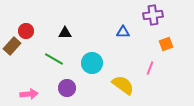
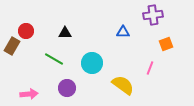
brown rectangle: rotated 12 degrees counterclockwise
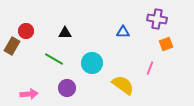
purple cross: moved 4 px right, 4 px down; rotated 18 degrees clockwise
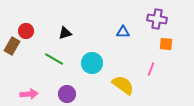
black triangle: rotated 16 degrees counterclockwise
orange square: rotated 24 degrees clockwise
pink line: moved 1 px right, 1 px down
purple circle: moved 6 px down
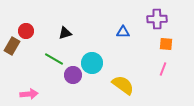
purple cross: rotated 12 degrees counterclockwise
pink line: moved 12 px right
purple circle: moved 6 px right, 19 px up
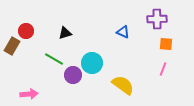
blue triangle: rotated 24 degrees clockwise
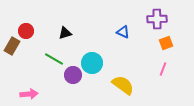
orange square: moved 1 px up; rotated 24 degrees counterclockwise
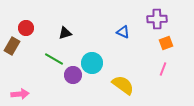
red circle: moved 3 px up
pink arrow: moved 9 px left
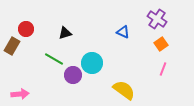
purple cross: rotated 36 degrees clockwise
red circle: moved 1 px down
orange square: moved 5 px left, 1 px down; rotated 16 degrees counterclockwise
yellow semicircle: moved 1 px right, 5 px down
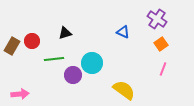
red circle: moved 6 px right, 12 px down
green line: rotated 36 degrees counterclockwise
